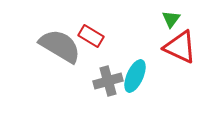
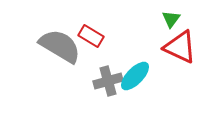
cyan ellipse: rotated 20 degrees clockwise
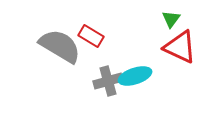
cyan ellipse: rotated 28 degrees clockwise
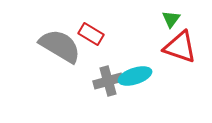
red rectangle: moved 2 px up
red triangle: rotated 6 degrees counterclockwise
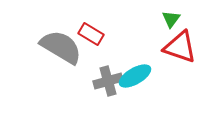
gray semicircle: moved 1 px right, 1 px down
cyan ellipse: rotated 12 degrees counterclockwise
